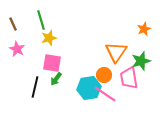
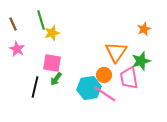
yellow star: moved 3 px right, 5 px up
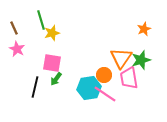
brown line: moved 1 px right, 4 px down
orange triangle: moved 5 px right, 6 px down
green star: moved 1 px up
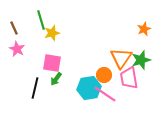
black line: moved 1 px down
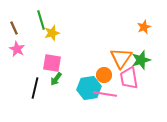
orange star: moved 2 px up
pink line: rotated 25 degrees counterclockwise
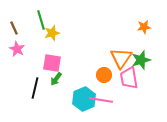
orange star: rotated 16 degrees clockwise
cyan hexagon: moved 5 px left, 11 px down; rotated 15 degrees counterclockwise
pink line: moved 4 px left, 6 px down
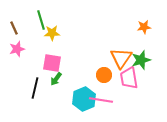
yellow star: rotated 14 degrees clockwise
pink star: rotated 28 degrees clockwise
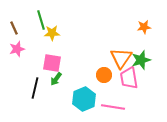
pink line: moved 12 px right, 7 px down
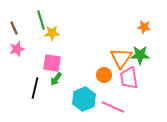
orange star: rotated 16 degrees clockwise
green star: moved 1 px left, 5 px up; rotated 18 degrees clockwise
pink line: rotated 15 degrees clockwise
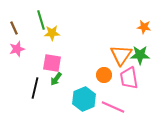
orange triangle: moved 3 px up
